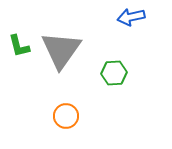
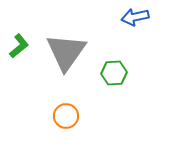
blue arrow: moved 4 px right
green L-shape: rotated 115 degrees counterclockwise
gray triangle: moved 5 px right, 2 px down
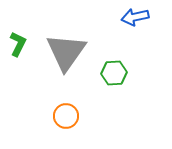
green L-shape: moved 1 px left, 2 px up; rotated 25 degrees counterclockwise
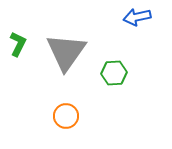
blue arrow: moved 2 px right
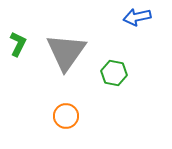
green hexagon: rotated 15 degrees clockwise
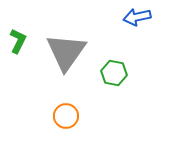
green L-shape: moved 3 px up
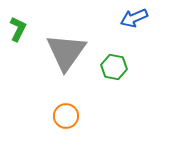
blue arrow: moved 3 px left, 1 px down; rotated 12 degrees counterclockwise
green L-shape: moved 12 px up
green hexagon: moved 6 px up
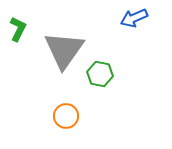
gray triangle: moved 2 px left, 2 px up
green hexagon: moved 14 px left, 7 px down
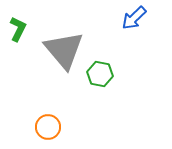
blue arrow: rotated 20 degrees counterclockwise
gray triangle: rotated 15 degrees counterclockwise
orange circle: moved 18 px left, 11 px down
